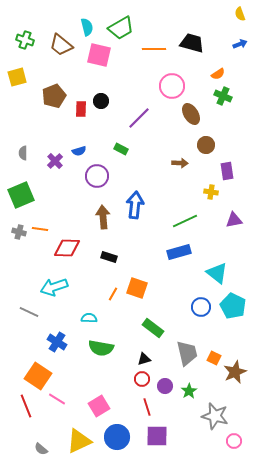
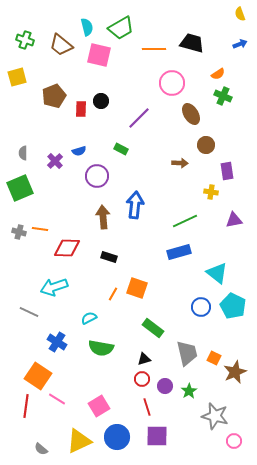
pink circle at (172, 86): moved 3 px up
green square at (21, 195): moved 1 px left, 7 px up
cyan semicircle at (89, 318): rotated 28 degrees counterclockwise
red line at (26, 406): rotated 30 degrees clockwise
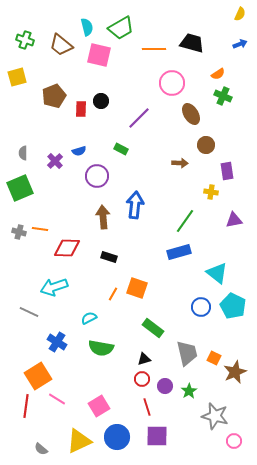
yellow semicircle at (240, 14): rotated 136 degrees counterclockwise
green line at (185, 221): rotated 30 degrees counterclockwise
orange square at (38, 376): rotated 24 degrees clockwise
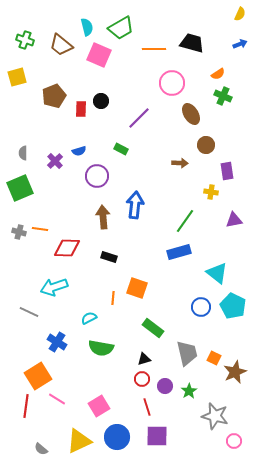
pink square at (99, 55): rotated 10 degrees clockwise
orange line at (113, 294): moved 4 px down; rotated 24 degrees counterclockwise
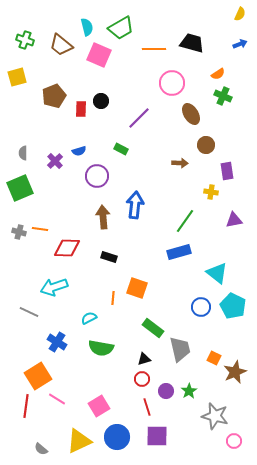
gray trapezoid at (187, 353): moved 7 px left, 4 px up
purple circle at (165, 386): moved 1 px right, 5 px down
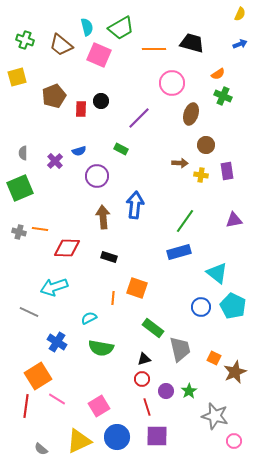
brown ellipse at (191, 114): rotated 50 degrees clockwise
yellow cross at (211, 192): moved 10 px left, 17 px up
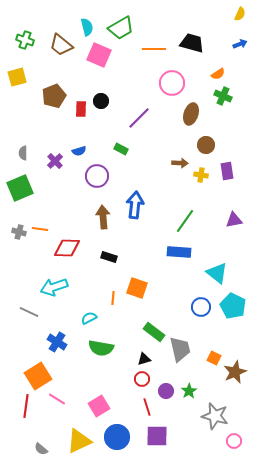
blue rectangle at (179, 252): rotated 20 degrees clockwise
green rectangle at (153, 328): moved 1 px right, 4 px down
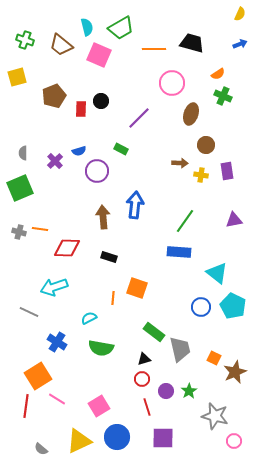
purple circle at (97, 176): moved 5 px up
purple square at (157, 436): moved 6 px right, 2 px down
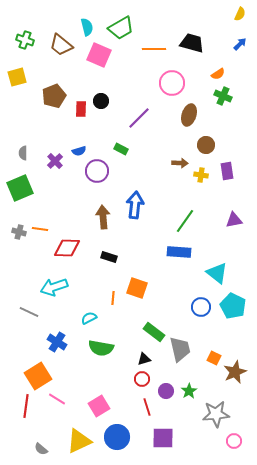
blue arrow at (240, 44): rotated 24 degrees counterclockwise
brown ellipse at (191, 114): moved 2 px left, 1 px down
gray star at (215, 416): moved 1 px right, 2 px up; rotated 20 degrees counterclockwise
